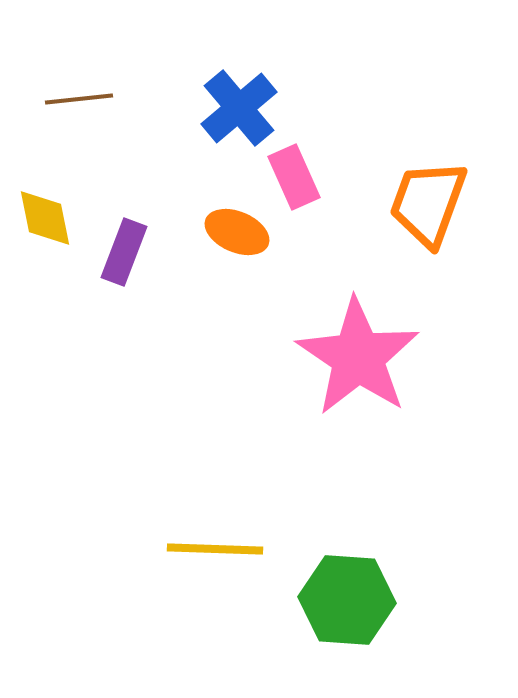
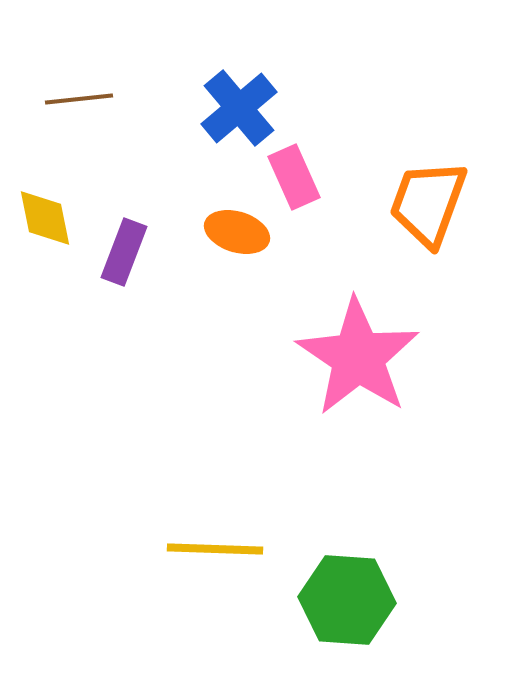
orange ellipse: rotated 6 degrees counterclockwise
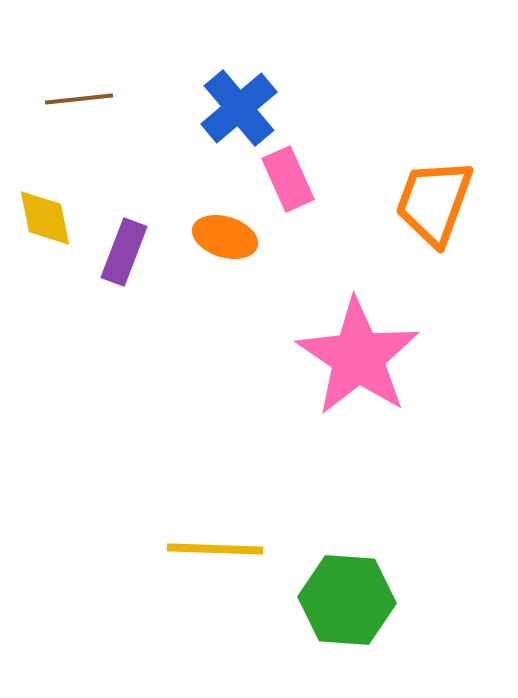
pink rectangle: moved 6 px left, 2 px down
orange trapezoid: moved 6 px right, 1 px up
orange ellipse: moved 12 px left, 5 px down
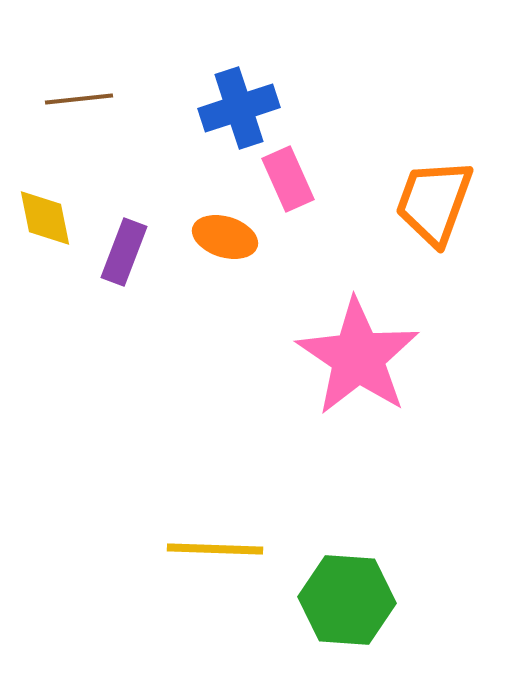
blue cross: rotated 22 degrees clockwise
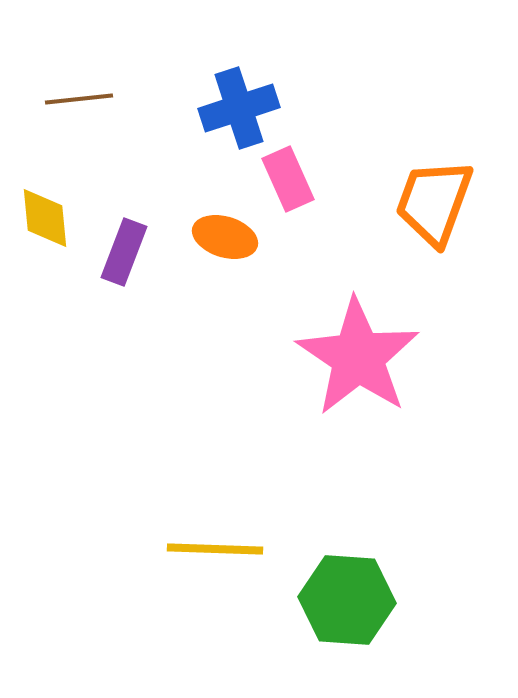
yellow diamond: rotated 6 degrees clockwise
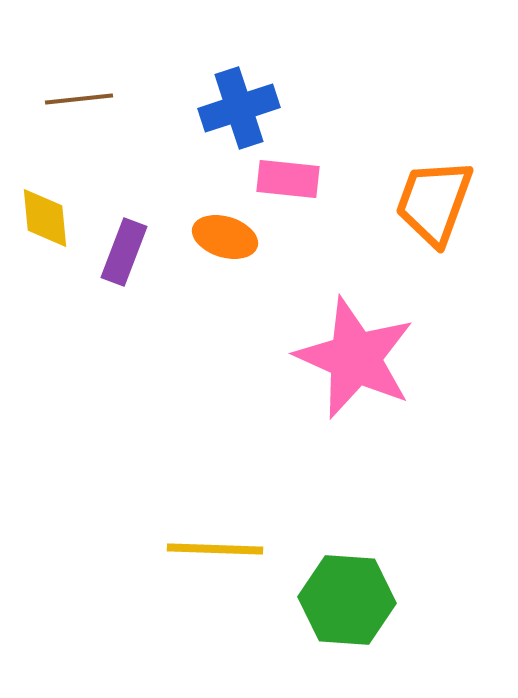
pink rectangle: rotated 60 degrees counterclockwise
pink star: moved 3 px left, 1 px down; rotated 10 degrees counterclockwise
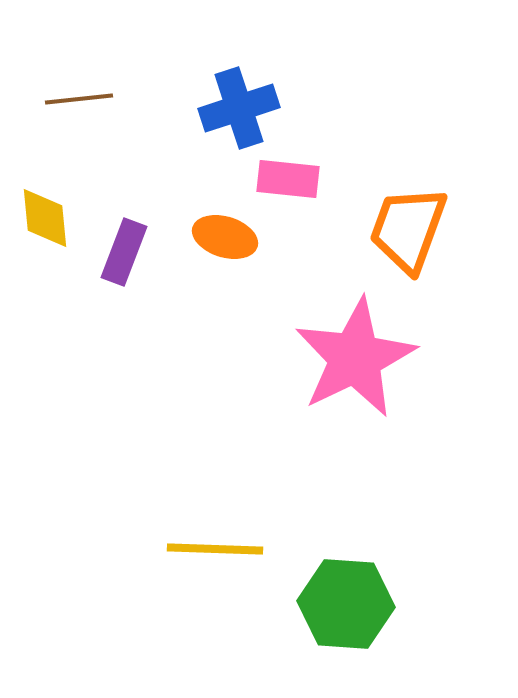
orange trapezoid: moved 26 px left, 27 px down
pink star: rotated 22 degrees clockwise
green hexagon: moved 1 px left, 4 px down
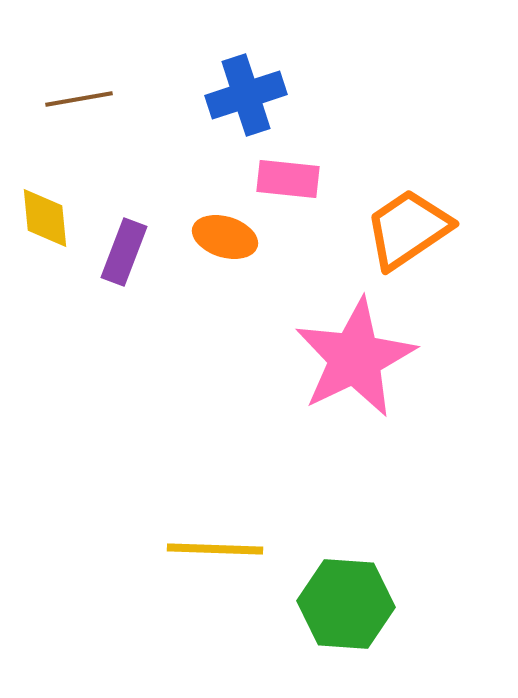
brown line: rotated 4 degrees counterclockwise
blue cross: moved 7 px right, 13 px up
orange trapezoid: rotated 36 degrees clockwise
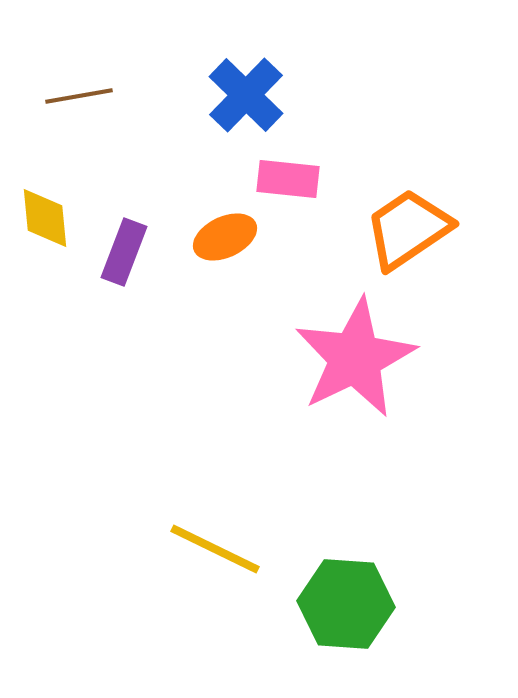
blue cross: rotated 28 degrees counterclockwise
brown line: moved 3 px up
orange ellipse: rotated 42 degrees counterclockwise
yellow line: rotated 24 degrees clockwise
